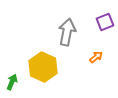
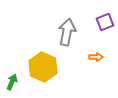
orange arrow: rotated 40 degrees clockwise
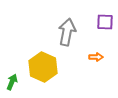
purple square: rotated 24 degrees clockwise
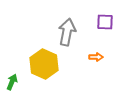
yellow hexagon: moved 1 px right, 3 px up
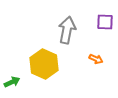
gray arrow: moved 2 px up
orange arrow: moved 2 px down; rotated 24 degrees clockwise
green arrow: rotated 42 degrees clockwise
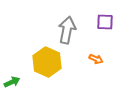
yellow hexagon: moved 3 px right, 2 px up
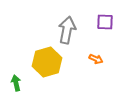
yellow hexagon: rotated 20 degrees clockwise
green arrow: moved 4 px right, 1 px down; rotated 77 degrees counterclockwise
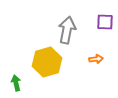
orange arrow: rotated 32 degrees counterclockwise
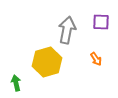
purple square: moved 4 px left
orange arrow: rotated 64 degrees clockwise
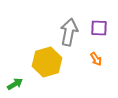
purple square: moved 2 px left, 6 px down
gray arrow: moved 2 px right, 2 px down
green arrow: moved 1 px left, 1 px down; rotated 70 degrees clockwise
